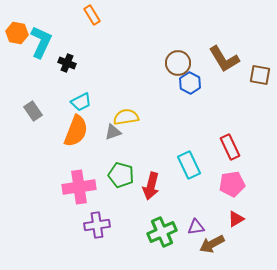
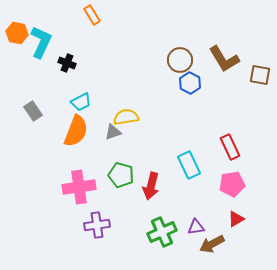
brown circle: moved 2 px right, 3 px up
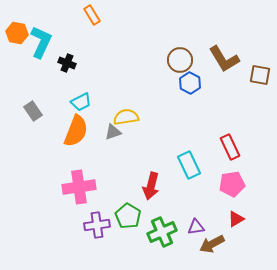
green pentagon: moved 7 px right, 41 px down; rotated 15 degrees clockwise
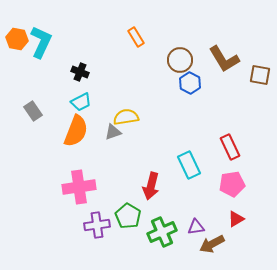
orange rectangle: moved 44 px right, 22 px down
orange hexagon: moved 6 px down
black cross: moved 13 px right, 9 px down
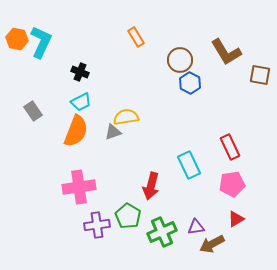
brown L-shape: moved 2 px right, 7 px up
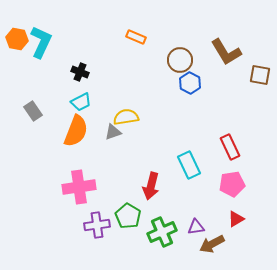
orange rectangle: rotated 36 degrees counterclockwise
